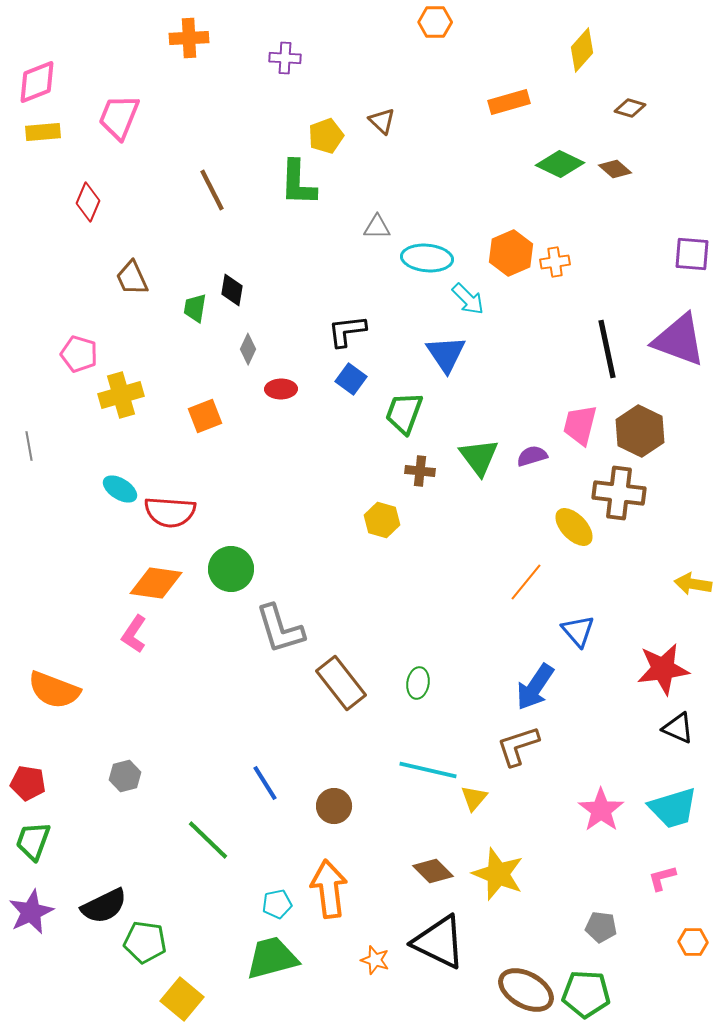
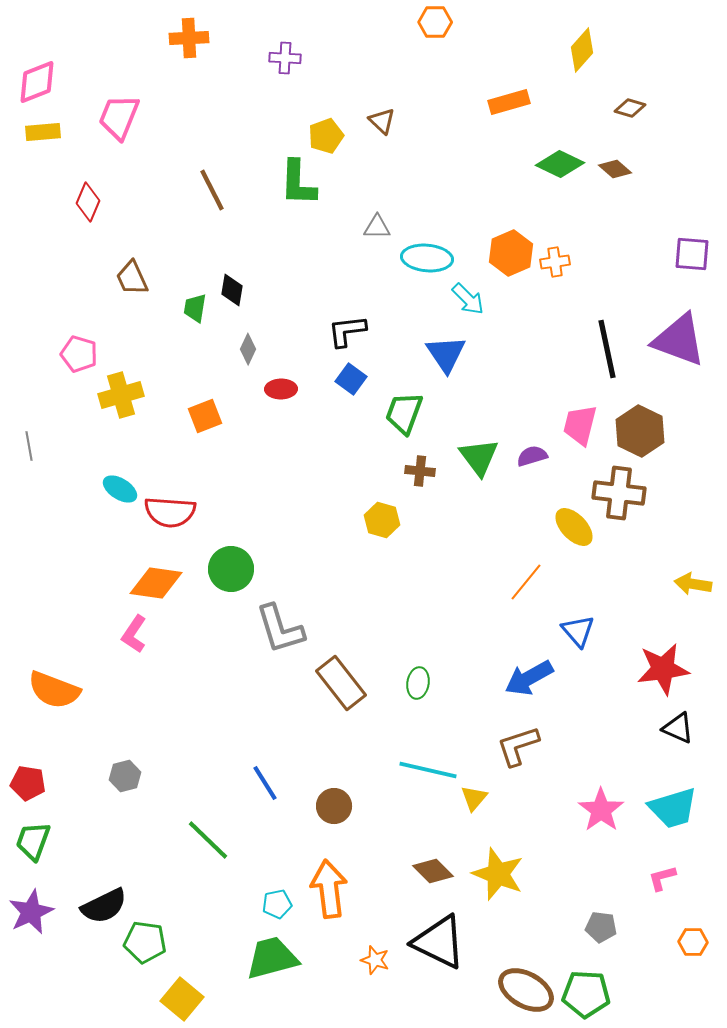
blue arrow at (535, 687): moved 6 px left, 9 px up; rotated 27 degrees clockwise
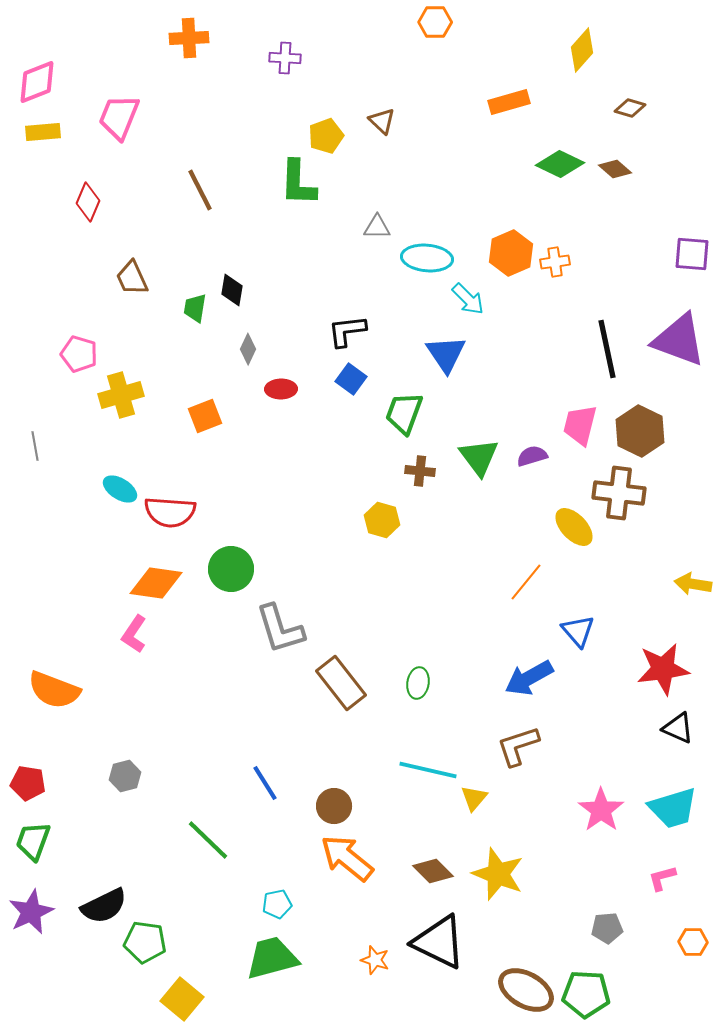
brown line at (212, 190): moved 12 px left
gray line at (29, 446): moved 6 px right
orange arrow at (329, 889): moved 18 px right, 31 px up; rotated 44 degrees counterclockwise
gray pentagon at (601, 927): moved 6 px right, 1 px down; rotated 12 degrees counterclockwise
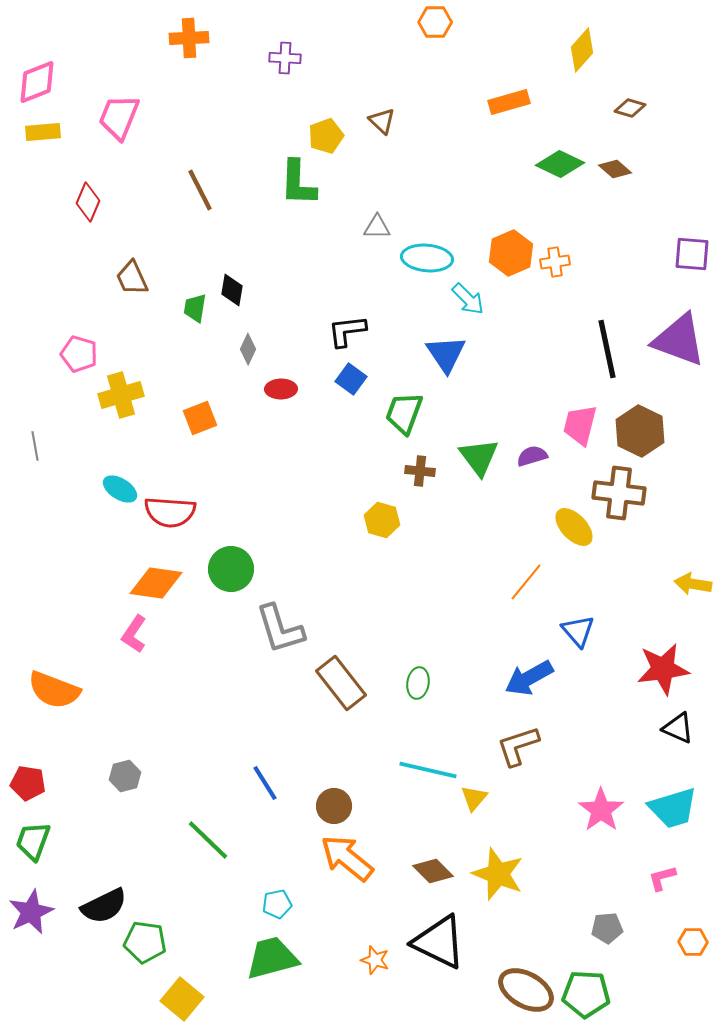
orange square at (205, 416): moved 5 px left, 2 px down
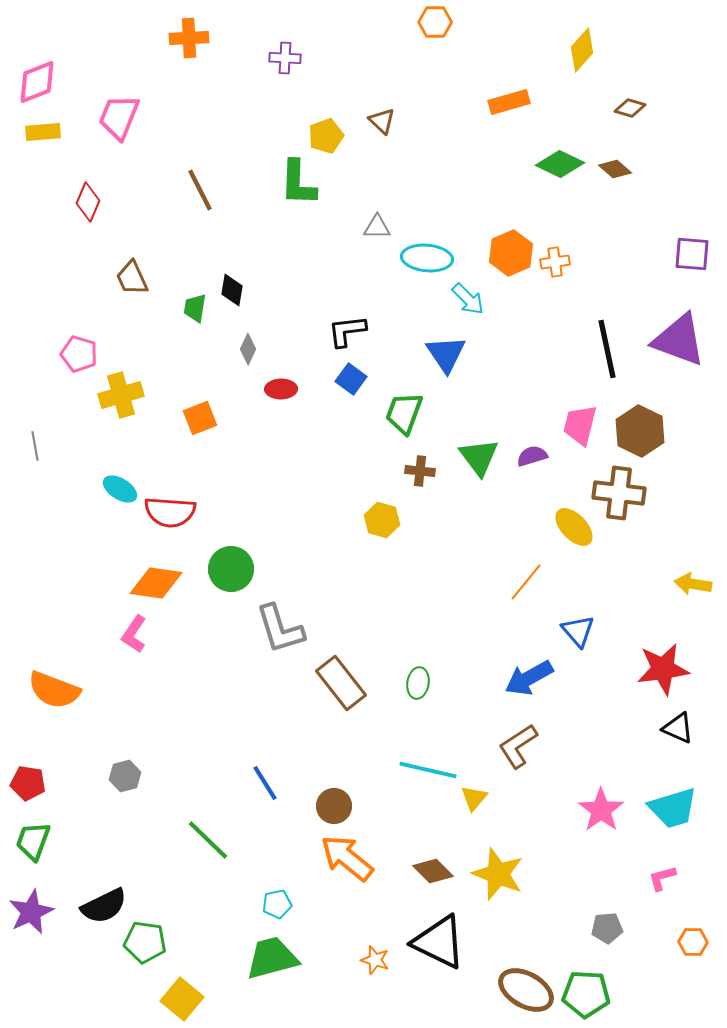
brown L-shape at (518, 746): rotated 15 degrees counterclockwise
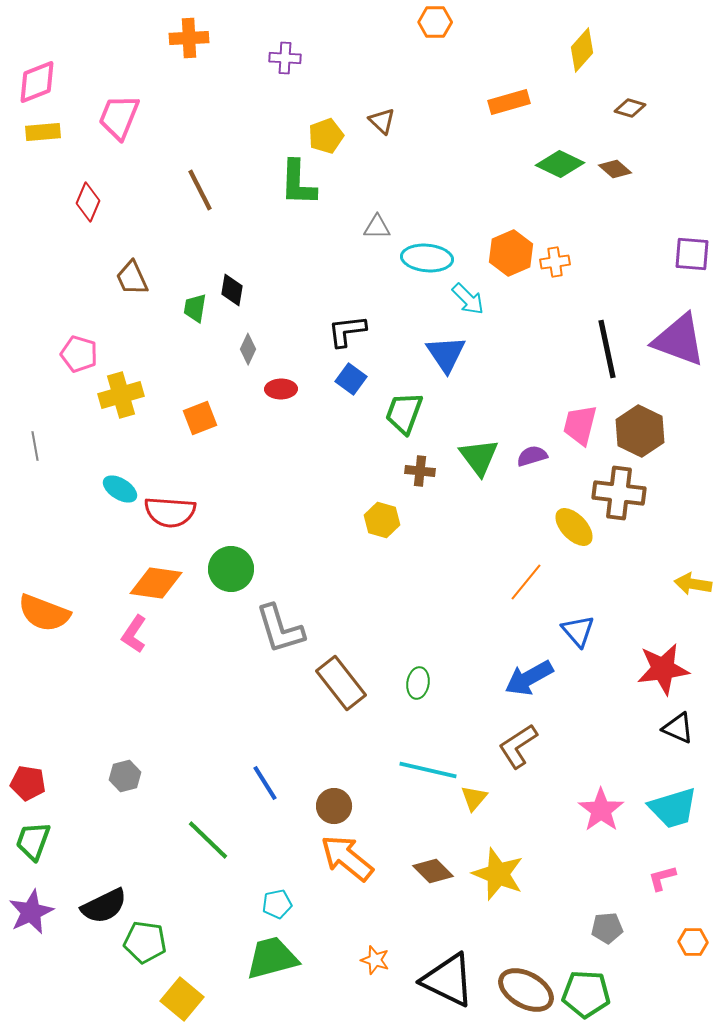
orange semicircle at (54, 690): moved 10 px left, 77 px up
black triangle at (439, 942): moved 9 px right, 38 px down
